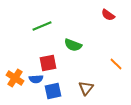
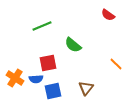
green semicircle: rotated 18 degrees clockwise
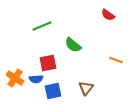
orange line: moved 4 px up; rotated 24 degrees counterclockwise
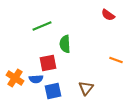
green semicircle: moved 8 px left, 1 px up; rotated 48 degrees clockwise
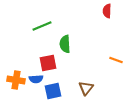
red semicircle: moved 1 px left, 4 px up; rotated 56 degrees clockwise
orange cross: moved 1 px right, 2 px down; rotated 24 degrees counterclockwise
